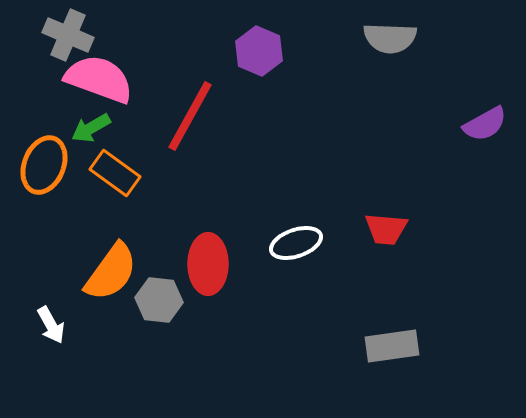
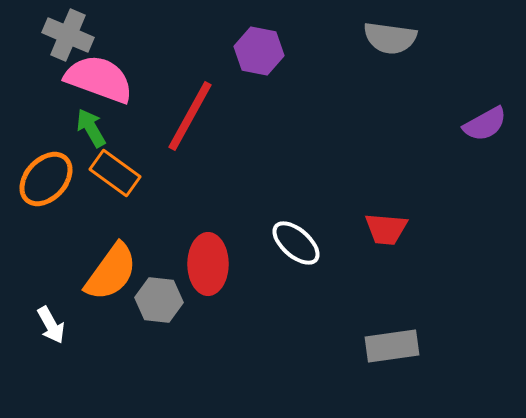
gray semicircle: rotated 6 degrees clockwise
purple hexagon: rotated 12 degrees counterclockwise
green arrow: rotated 90 degrees clockwise
orange ellipse: moved 2 px right, 14 px down; rotated 20 degrees clockwise
white ellipse: rotated 60 degrees clockwise
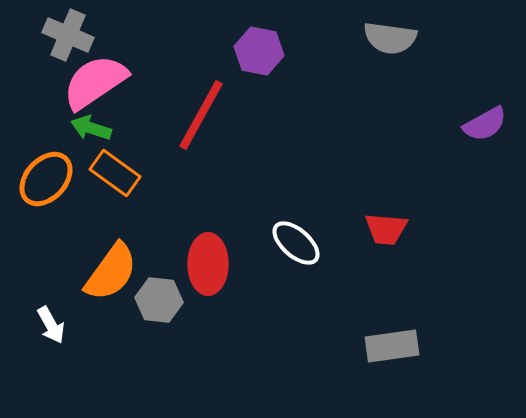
pink semicircle: moved 4 px left, 3 px down; rotated 54 degrees counterclockwise
red line: moved 11 px right, 1 px up
green arrow: rotated 42 degrees counterclockwise
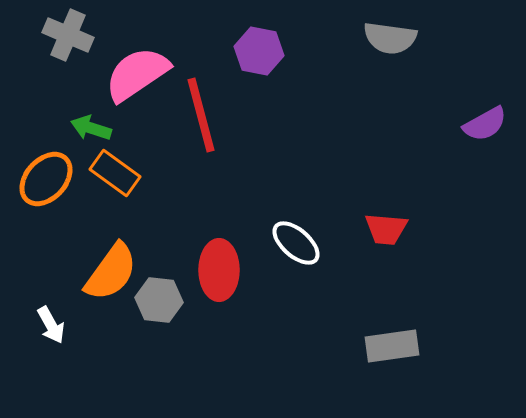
pink semicircle: moved 42 px right, 8 px up
red line: rotated 44 degrees counterclockwise
red ellipse: moved 11 px right, 6 px down
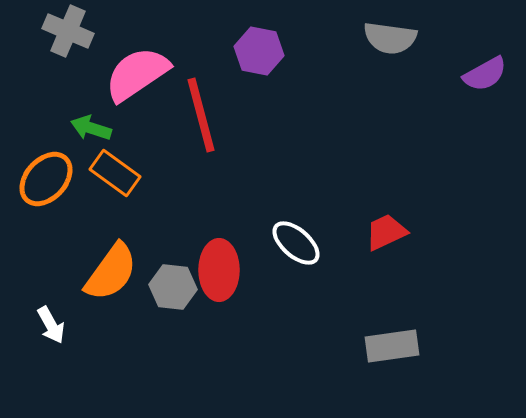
gray cross: moved 4 px up
purple semicircle: moved 50 px up
red trapezoid: moved 3 px down; rotated 150 degrees clockwise
gray hexagon: moved 14 px right, 13 px up
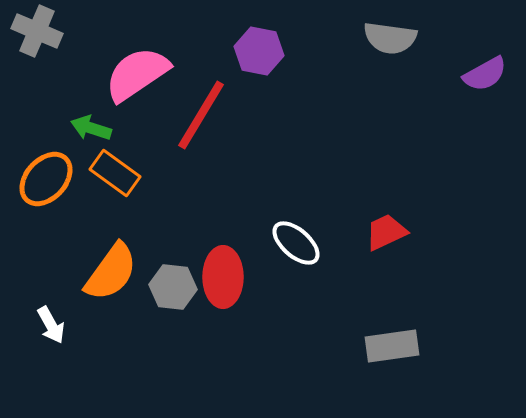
gray cross: moved 31 px left
red line: rotated 46 degrees clockwise
red ellipse: moved 4 px right, 7 px down
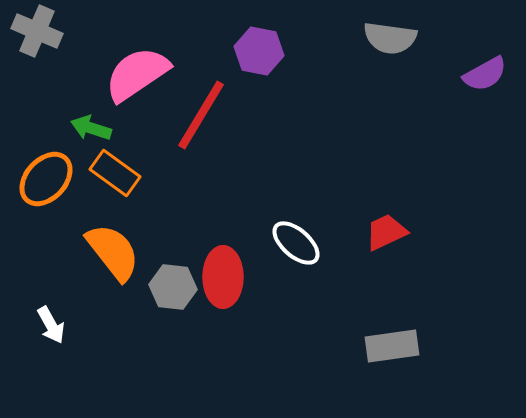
orange semicircle: moved 2 px right, 20 px up; rotated 74 degrees counterclockwise
